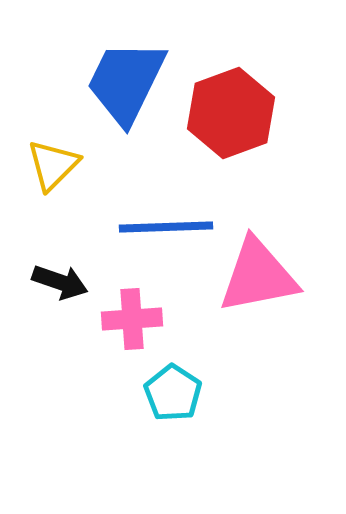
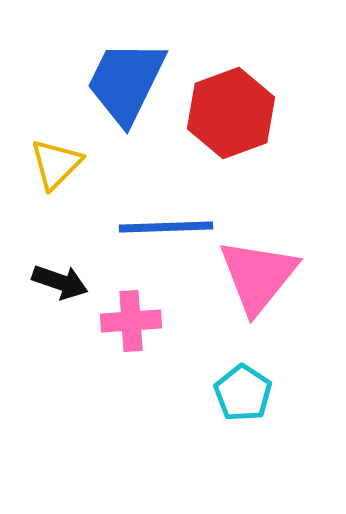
yellow triangle: moved 3 px right, 1 px up
pink triangle: rotated 40 degrees counterclockwise
pink cross: moved 1 px left, 2 px down
cyan pentagon: moved 70 px right
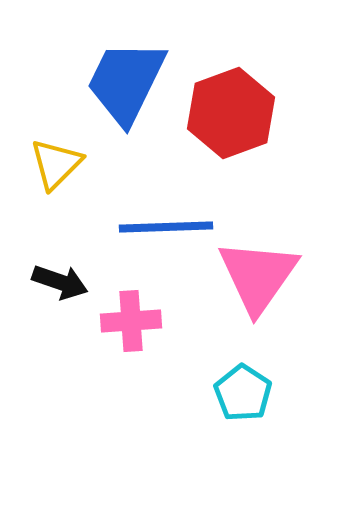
pink triangle: rotated 4 degrees counterclockwise
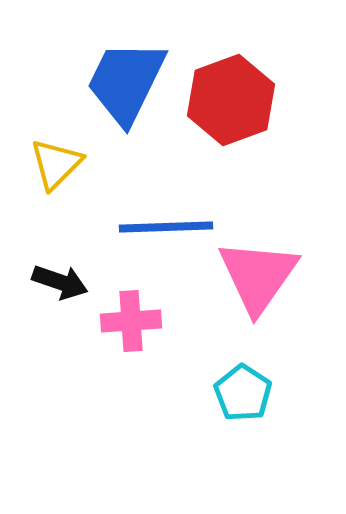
red hexagon: moved 13 px up
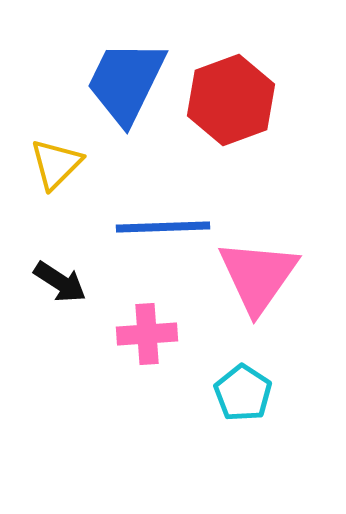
blue line: moved 3 px left
black arrow: rotated 14 degrees clockwise
pink cross: moved 16 px right, 13 px down
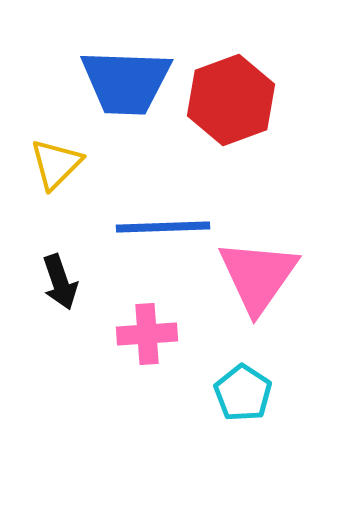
blue trapezoid: rotated 114 degrees counterclockwise
black arrow: rotated 38 degrees clockwise
